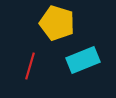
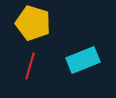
yellow pentagon: moved 24 px left
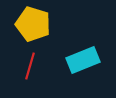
yellow pentagon: moved 1 px down
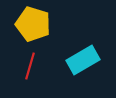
cyan rectangle: rotated 8 degrees counterclockwise
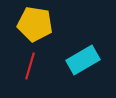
yellow pentagon: moved 2 px right; rotated 8 degrees counterclockwise
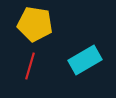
cyan rectangle: moved 2 px right
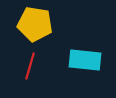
cyan rectangle: rotated 36 degrees clockwise
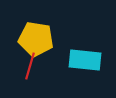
yellow pentagon: moved 1 px right, 15 px down
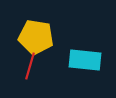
yellow pentagon: moved 2 px up
